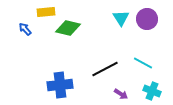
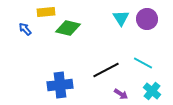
black line: moved 1 px right, 1 px down
cyan cross: rotated 18 degrees clockwise
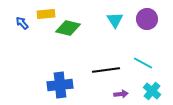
yellow rectangle: moved 2 px down
cyan triangle: moved 6 px left, 2 px down
blue arrow: moved 3 px left, 6 px up
black line: rotated 20 degrees clockwise
purple arrow: rotated 40 degrees counterclockwise
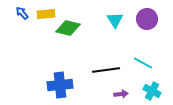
blue arrow: moved 10 px up
cyan cross: rotated 12 degrees counterclockwise
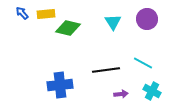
cyan triangle: moved 2 px left, 2 px down
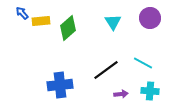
yellow rectangle: moved 5 px left, 7 px down
purple circle: moved 3 px right, 1 px up
green diamond: rotated 55 degrees counterclockwise
black line: rotated 28 degrees counterclockwise
cyan cross: moved 2 px left; rotated 24 degrees counterclockwise
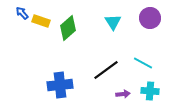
yellow rectangle: rotated 24 degrees clockwise
purple arrow: moved 2 px right
